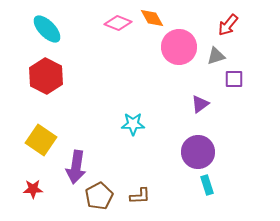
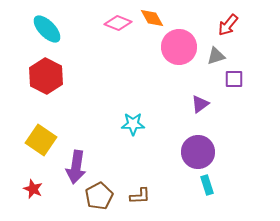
red star: rotated 24 degrees clockwise
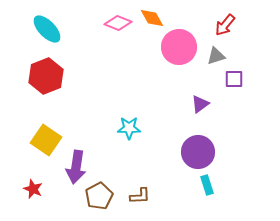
red arrow: moved 3 px left
red hexagon: rotated 12 degrees clockwise
cyan star: moved 4 px left, 4 px down
yellow square: moved 5 px right
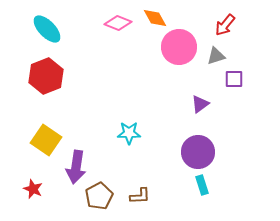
orange diamond: moved 3 px right
cyan star: moved 5 px down
cyan rectangle: moved 5 px left
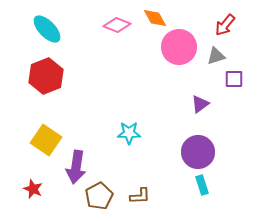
pink diamond: moved 1 px left, 2 px down
